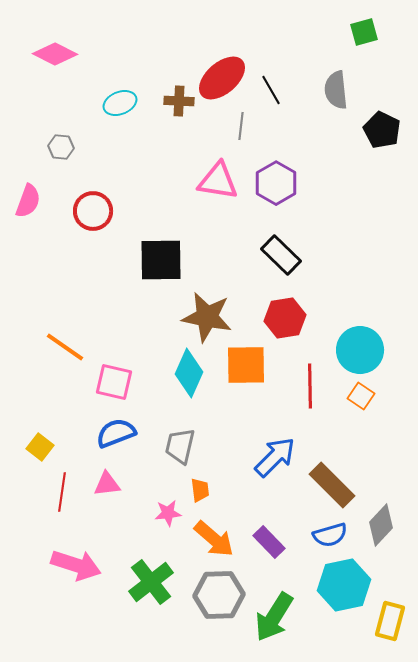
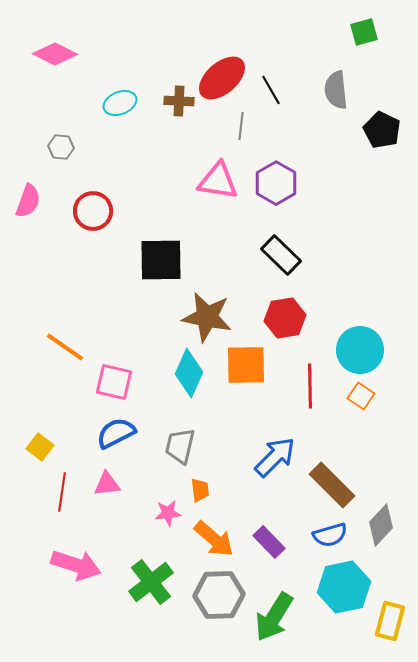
blue semicircle at (116, 433): rotated 6 degrees counterclockwise
cyan hexagon at (344, 585): moved 2 px down
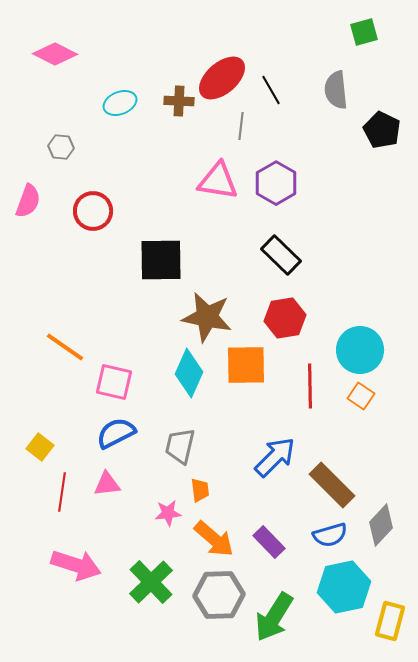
green cross at (151, 582): rotated 6 degrees counterclockwise
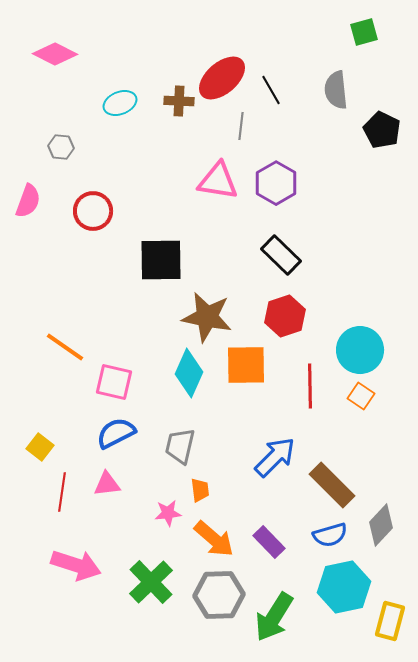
red hexagon at (285, 318): moved 2 px up; rotated 9 degrees counterclockwise
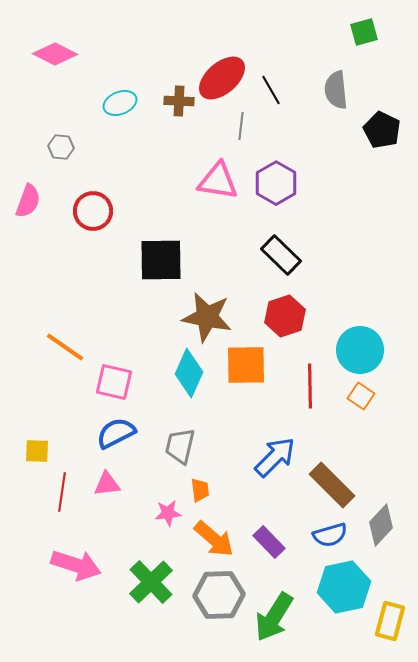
yellow square at (40, 447): moved 3 px left, 4 px down; rotated 36 degrees counterclockwise
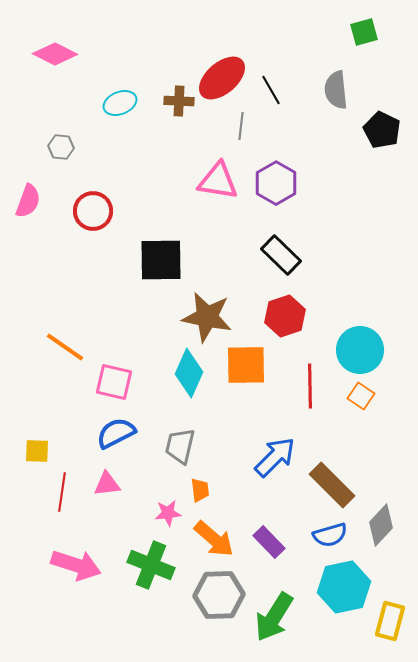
green cross at (151, 582): moved 17 px up; rotated 24 degrees counterclockwise
